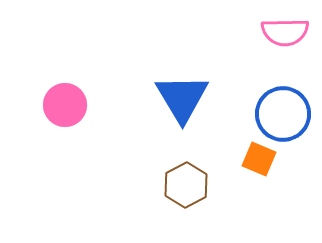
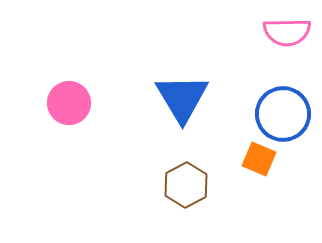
pink semicircle: moved 2 px right
pink circle: moved 4 px right, 2 px up
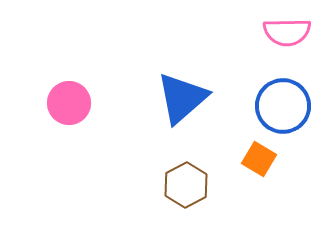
blue triangle: rotated 20 degrees clockwise
blue circle: moved 8 px up
orange square: rotated 8 degrees clockwise
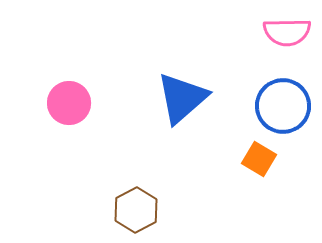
brown hexagon: moved 50 px left, 25 px down
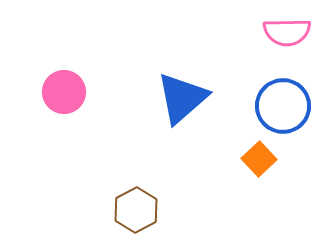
pink circle: moved 5 px left, 11 px up
orange square: rotated 16 degrees clockwise
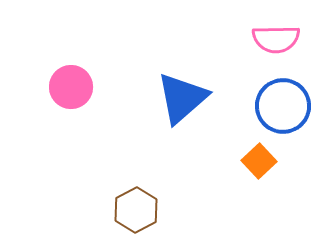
pink semicircle: moved 11 px left, 7 px down
pink circle: moved 7 px right, 5 px up
orange square: moved 2 px down
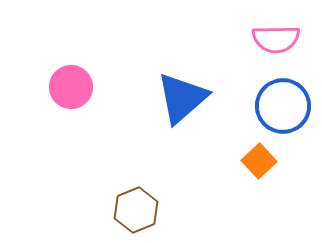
brown hexagon: rotated 6 degrees clockwise
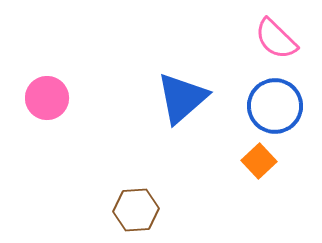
pink semicircle: rotated 45 degrees clockwise
pink circle: moved 24 px left, 11 px down
blue circle: moved 8 px left
brown hexagon: rotated 18 degrees clockwise
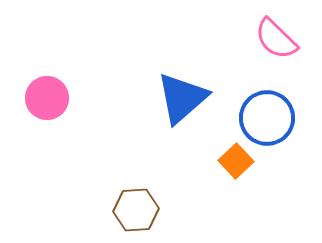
blue circle: moved 8 px left, 12 px down
orange square: moved 23 px left
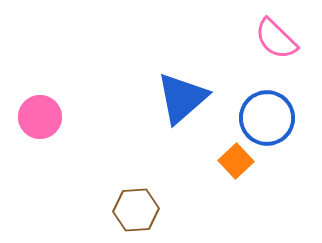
pink circle: moved 7 px left, 19 px down
